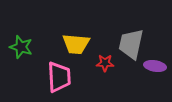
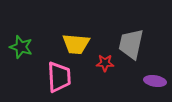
purple ellipse: moved 15 px down
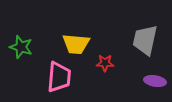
gray trapezoid: moved 14 px right, 4 px up
pink trapezoid: rotated 8 degrees clockwise
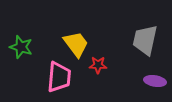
yellow trapezoid: rotated 132 degrees counterclockwise
red star: moved 7 px left, 2 px down
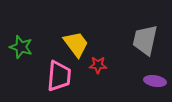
pink trapezoid: moved 1 px up
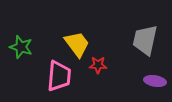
yellow trapezoid: moved 1 px right
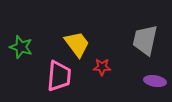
red star: moved 4 px right, 2 px down
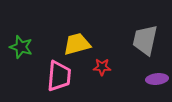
yellow trapezoid: rotated 68 degrees counterclockwise
purple ellipse: moved 2 px right, 2 px up; rotated 15 degrees counterclockwise
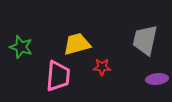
pink trapezoid: moved 1 px left
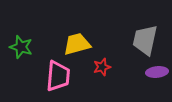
red star: rotated 18 degrees counterclockwise
purple ellipse: moved 7 px up
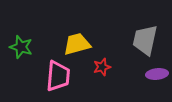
purple ellipse: moved 2 px down
